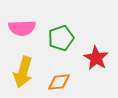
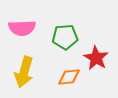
green pentagon: moved 4 px right, 1 px up; rotated 15 degrees clockwise
yellow arrow: moved 1 px right
orange diamond: moved 10 px right, 5 px up
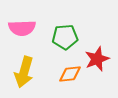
red star: moved 1 px right, 1 px down; rotated 20 degrees clockwise
orange diamond: moved 1 px right, 3 px up
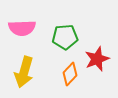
orange diamond: rotated 40 degrees counterclockwise
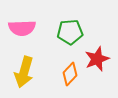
green pentagon: moved 5 px right, 5 px up
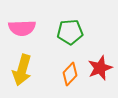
red star: moved 3 px right, 9 px down
yellow arrow: moved 2 px left, 2 px up
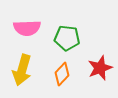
pink semicircle: moved 5 px right
green pentagon: moved 3 px left, 6 px down; rotated 10 degrees clockwise
orange diamond: moved 8 px left
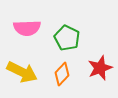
green pentagon: rotated 20 degrees clockwise
yellow arrow: moved 2 px down; rotated 80 degrees counterclockwise
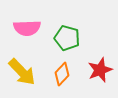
green pentagon: rotated 10 degrees counterclockwise
red star: moved 2 px down
yellow arrow: rotated 20 degrees clockwise
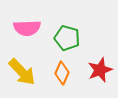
orange diamond: moved 1 px up; rotated 20 degrees counterclockwise
